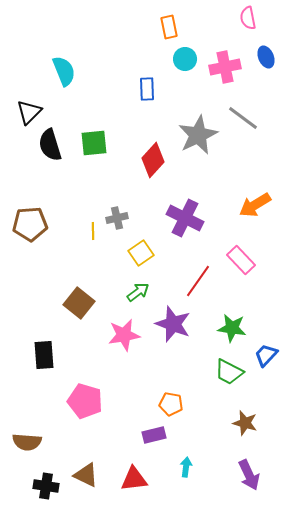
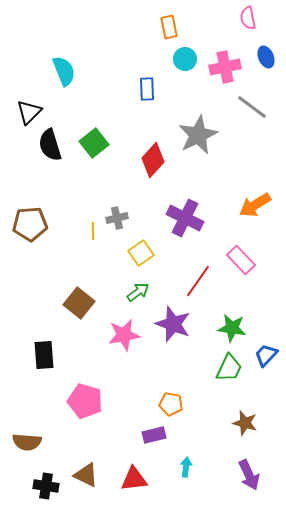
gray line: moved 9 px right, 11 px up
green square: rotated 32 degrees counterclockwise
green trapezoid: moved 4 px up; rotated 92 degrees counterclockwise
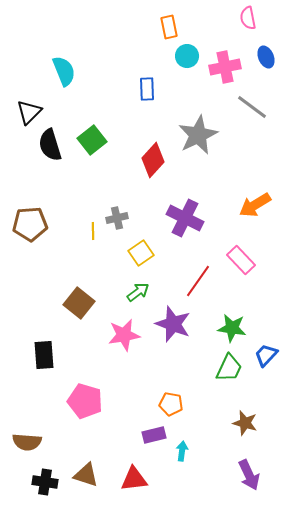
cyan circle: moved 2 px right, 3 px up
green square: moved 2 px left, 3 px up
cyan arrow: moved 4 px left, 16 px up
brown triangle: rotated 8 degrees counterclockwise
black cross: moved 1 px left, 4 px up
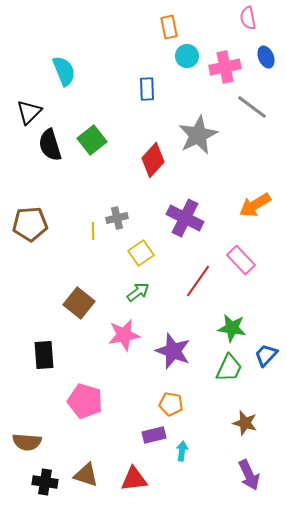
purple star: moved 27 px down
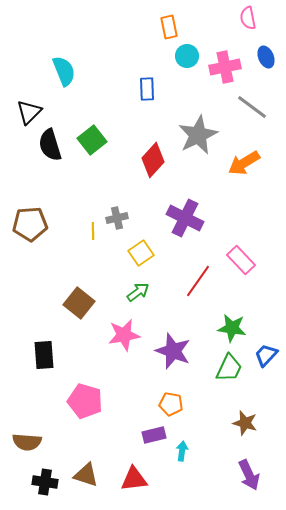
orange arrow: moved 11 px left, 42 px up
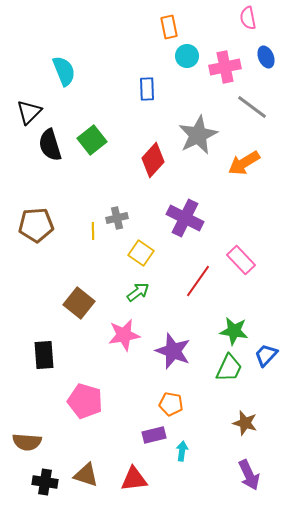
brown pentagon: moved 6 px right, 1 px down
yellow square: rotated 20 degrees counterclockwise
green star: moved 2 px right, 3 px down
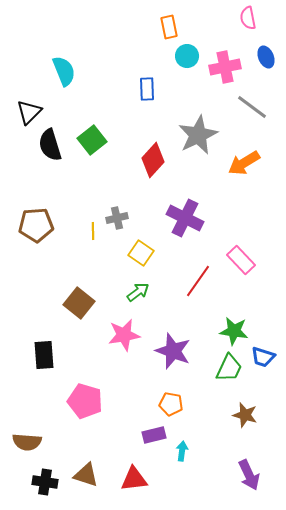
blue trapezoid: moved 3 px left, 2 px down; rotated 115 degrees counterclockwise
brown star: moved 8 px up
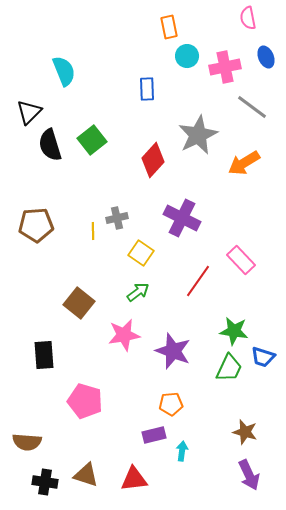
purple cross: moved 3 px left
orange pentagon: rotated 15 degrees counterclockwise
brown star: moved 17 px down
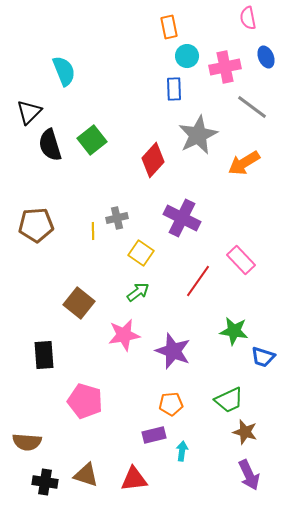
blue rectangle: moved 27 px right
green trapezoid: moved 32 px down; rotated 40 degrees clockwise
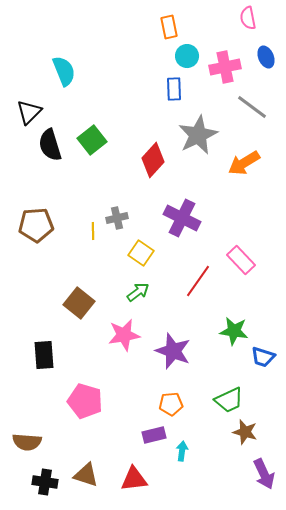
purple arrow: moved 15 px right, 1 px up
